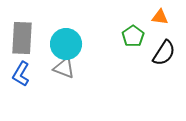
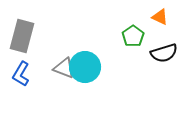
orange triangle: rotated 18 degrees clockwise
gray rectangle: moved 2 px up; rotated 12 degrees clockwise
cyan circle: moved 19 px right, 23 px down
black semicircle: rotated 40 degrees clockwise
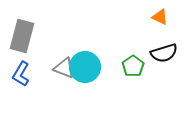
green pentagon: moved 30 px down
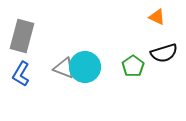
orange triangle: moved 3 px left
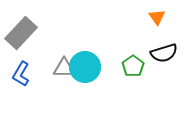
orange triangle: rotated 30 degrees clockwise
gray rectangle: moved 1 px left, 3 px up; rotated 28 degrees clockwise
gray triangle: rotated 20 degrees counterclockwise
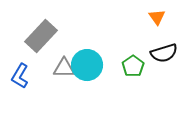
gray rectangle: moved 20 px right, 3 px down
cyan circle: moved 2 px right, 2 px up
blue L-shape: moved 1 px left, 2 px down
